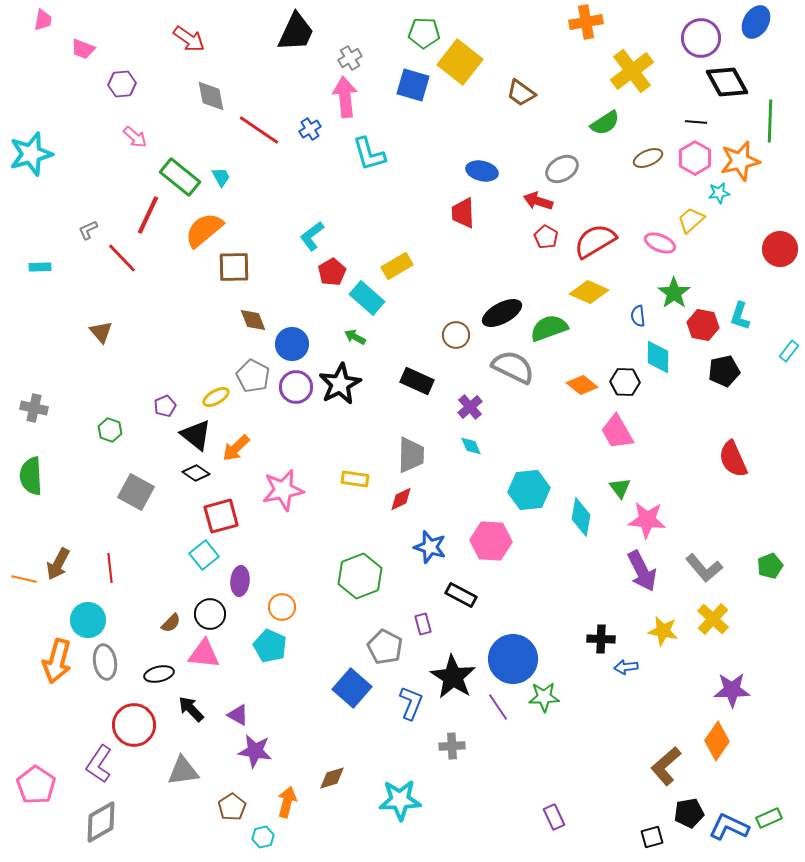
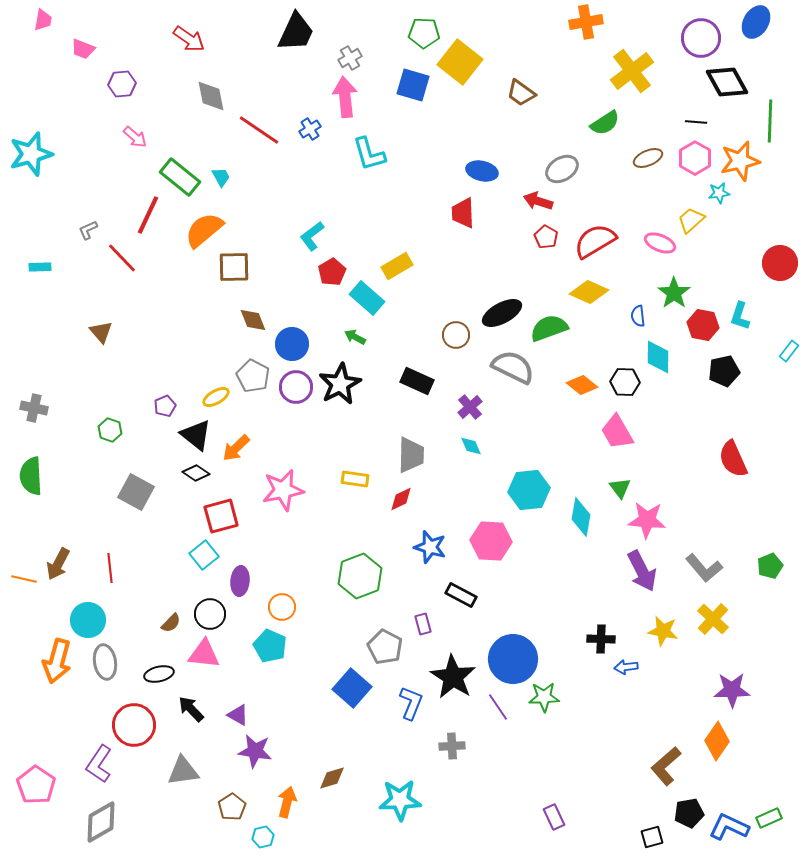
red circle at (780, 249): moved 14 px down
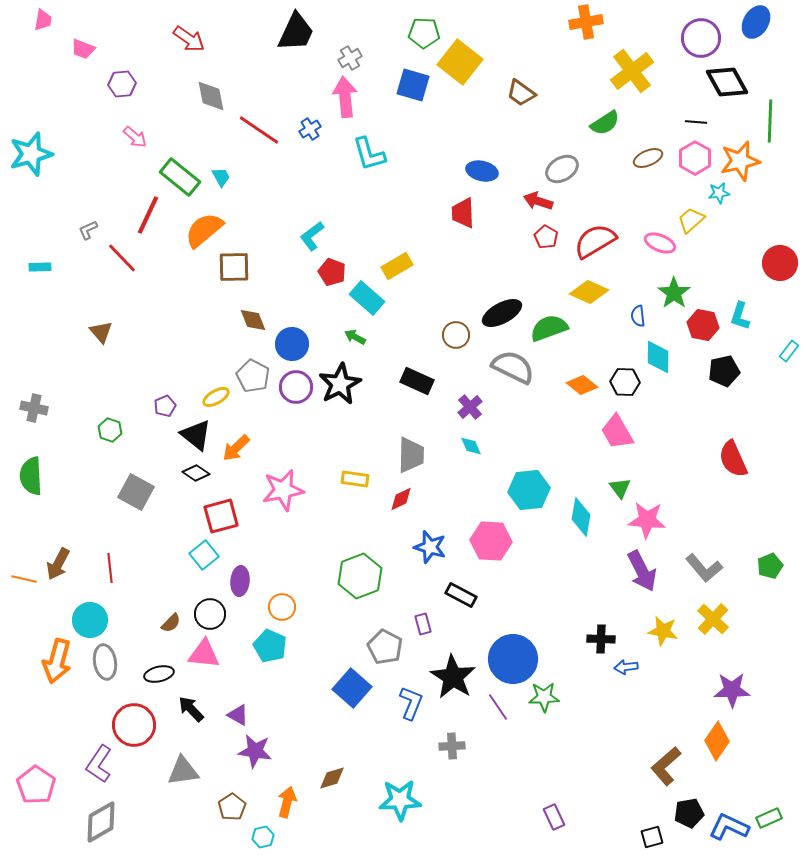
red pentagon at (332, 272): rotated 20 degrees counterclockwise
cyan circle at (88, 620): moved 2 px right
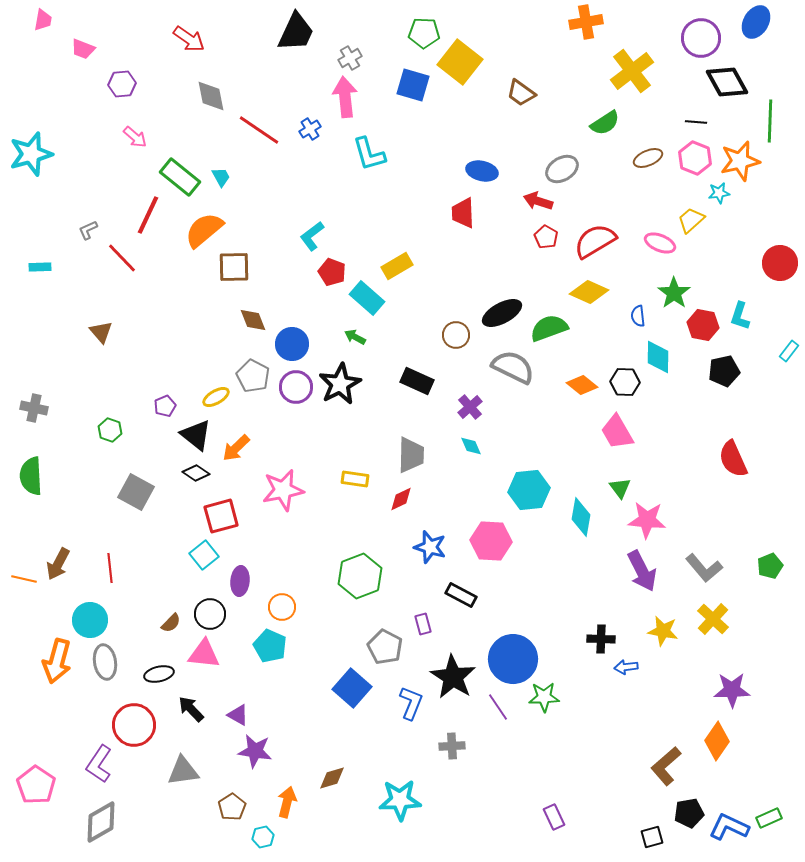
pink hexagon at (695, 158): rotated 8 degrees counterclockwise
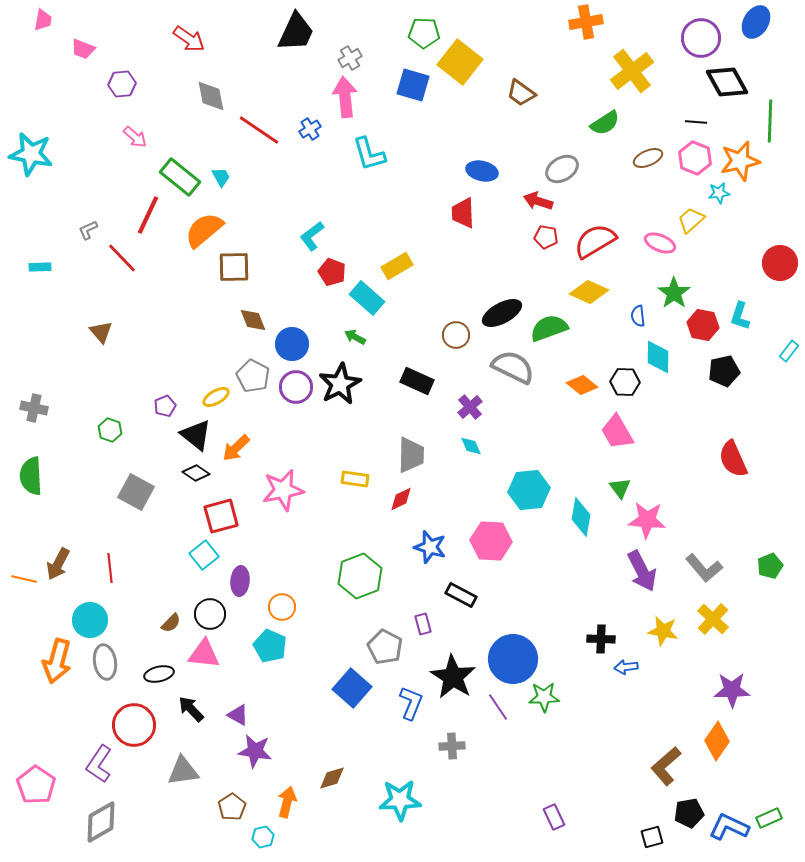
cyan star at (31, 154): rotated 27 degrees clockwise
red pentagon at (546, 237): rotated 20 degrees counterclockwise
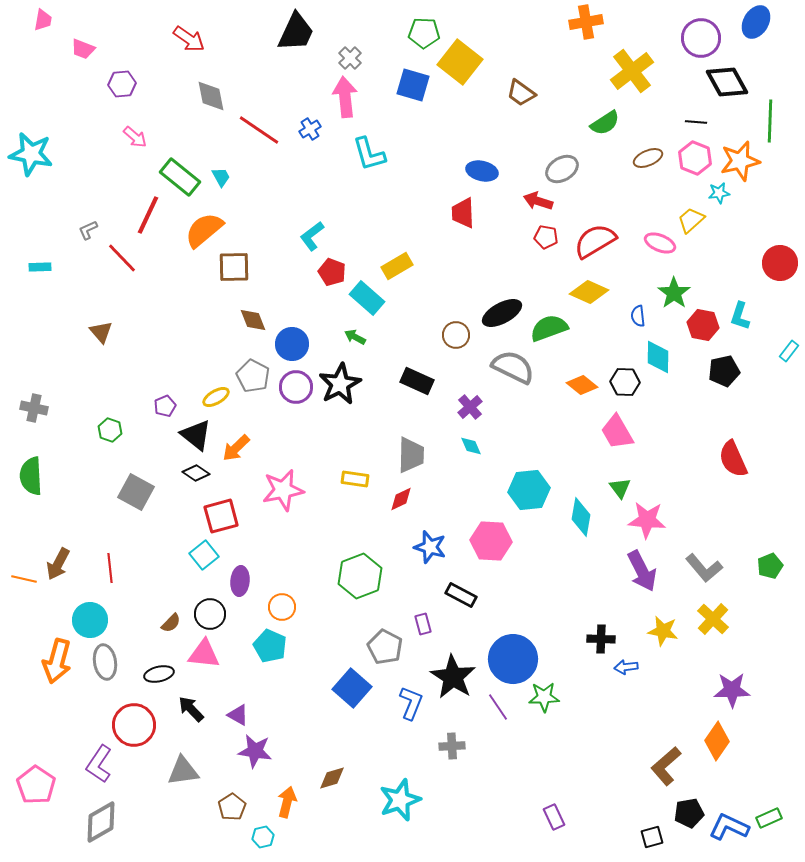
gray cross at (350, 58): rotated 15 degrees counterclockwise
cyan star at (400, 800): rotated 18 degrees counterclockwise
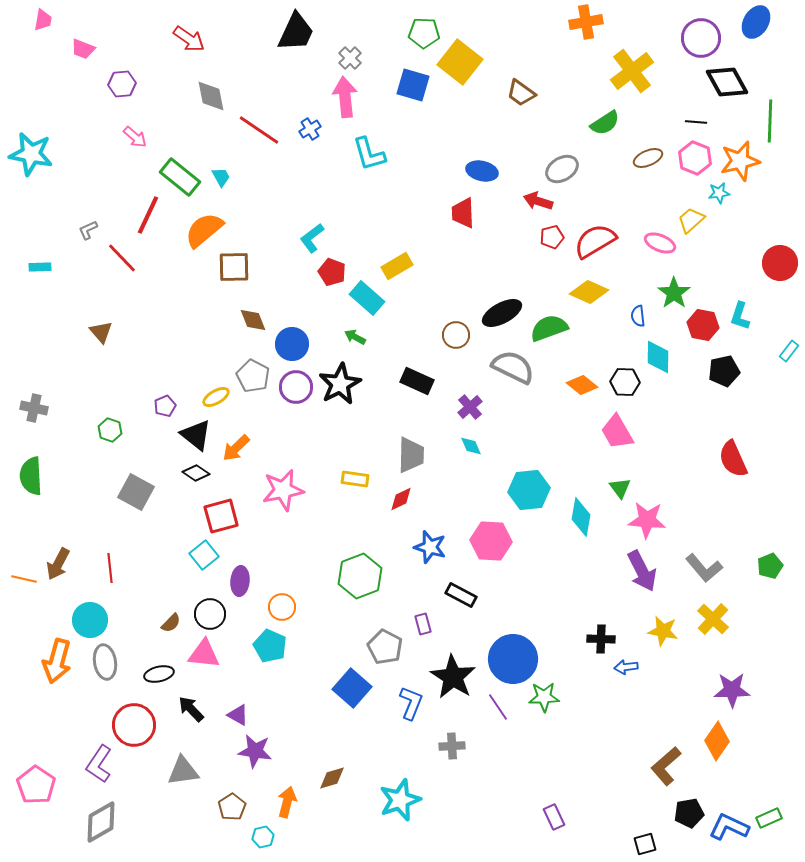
cyan L-shape at (312, 236): moved 2 px down
red pentagon at (546, 237): moved 6 px right; rotated 25 degrees counterclockwise
black square at (652, 837): moved 7 px left, 7 px down
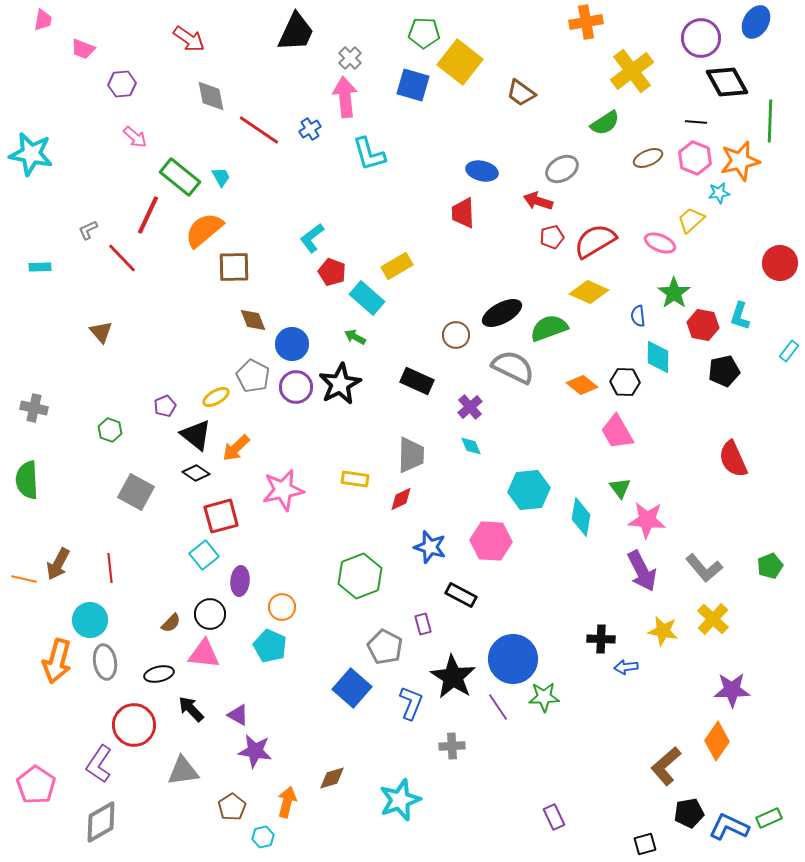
green semicircle at (31, 476): moved 4 px left, 4 px down
